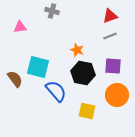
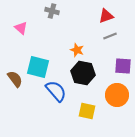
red triangle: moved 4 px left
pink triangle: moved 1 px right, 1 px down; rotated 48 degrees clockwise
purple square: moved 10 px right
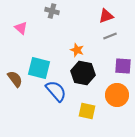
cyan square: moved 1 px right, 1 px down
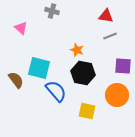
red triangle: rotated 28 degrees clockwise
brown semicircle: moved 1 px right, 1 px down
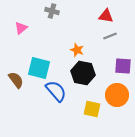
pink triangle: rotated 40 degrees clockwise
yellow square: moved 5 px right, 2 px up
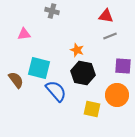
pink triangle: moved 3 px right, 6 px down; rotated 32 degrees clockwise
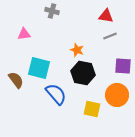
blue semicircle: moved 3 px down
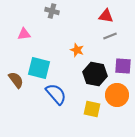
black hexagon: moved 12 px right, 1 px down
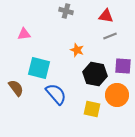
gray cross: moved 14 px right
brown semicircle: moved 8 px down
